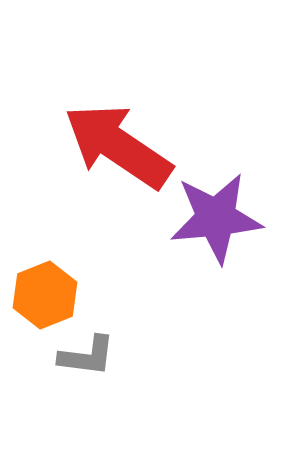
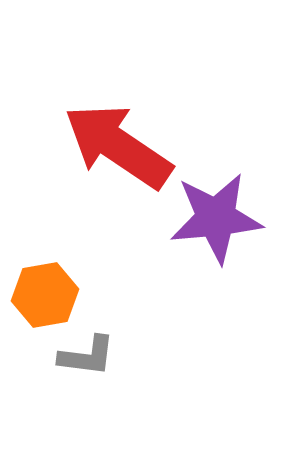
orange hexagon: rotated 12 degrees clockwise
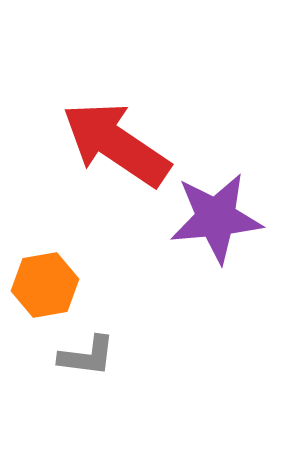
red arrow: moved 2 px left, 2 px up
orange hexagon: moved 10 px up
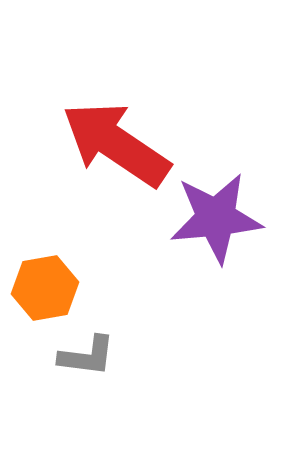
orange hexagon: moved 3 px down
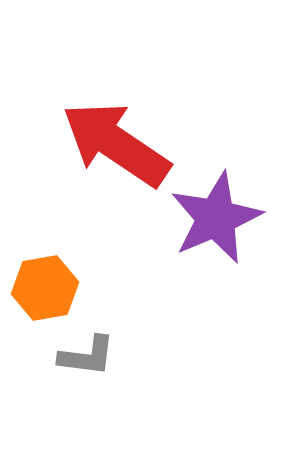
purple star: rotated 18 degrees counterclockwise
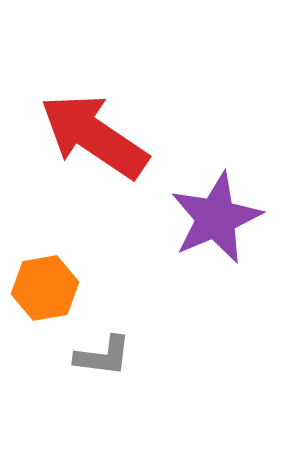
red arrow: moved 22 px left, 8 px up
gray L-shape: moved 16 px right
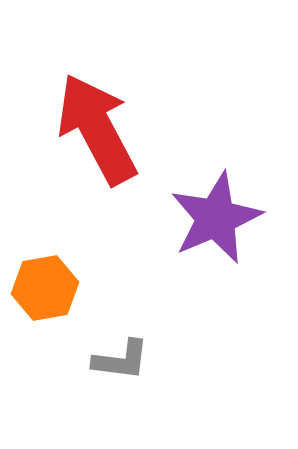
red arrow: moved 3 px right, 7 px up; rotated 28 degrees clockwise
gray L-shape: moved 18 px right, 4 px down
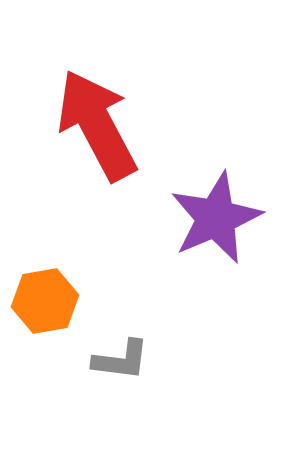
red arrow: moved 4 px up
orange hexagon: moved 13 px down
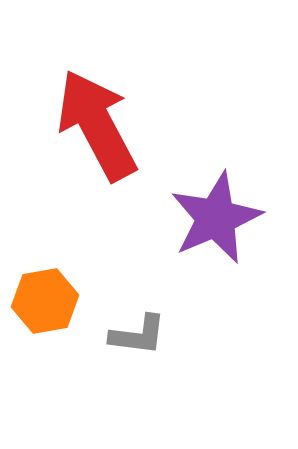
gray L-shape: moved 17 px right, 25 px up
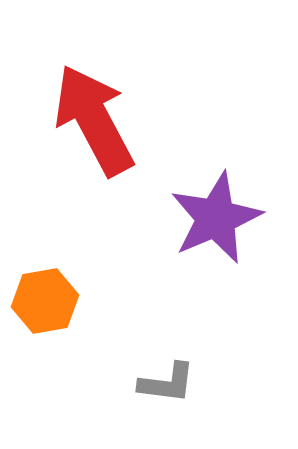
red arrow: moved 3 px left, 5 px up
gray L-shape: moved 29 px right, 48 px down
